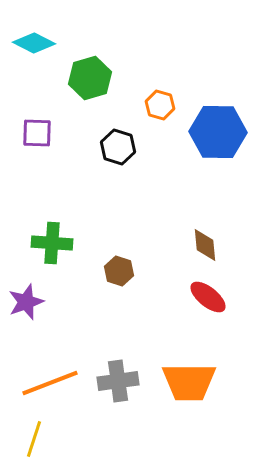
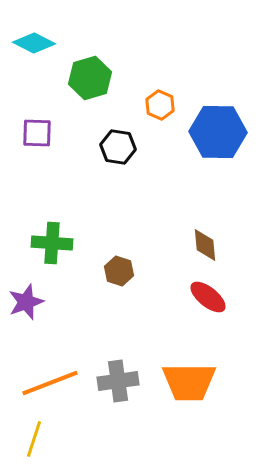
orange hexagon: rotated 8 degrees clockwise
black hexagon: rotated 8 degrees counterclockwise
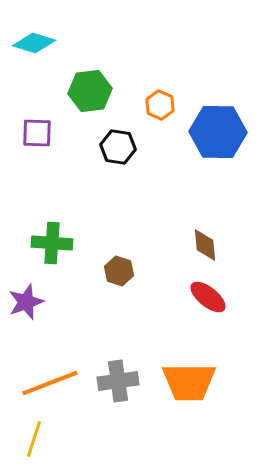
cyan diamond: rotated 9 degrees counterclockwise
green hexagon: moved 13 px down; rotated 9 degrees clockwise
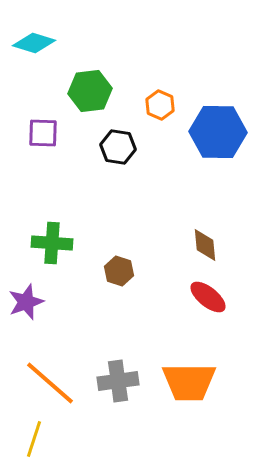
purple square: moved 6 px right
orange line: rotated 62 degrees clockwise
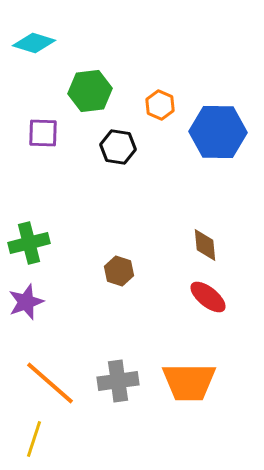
green cross: moved 23 px left; rotated 18 degrees counterclockwise
